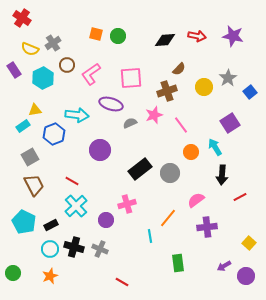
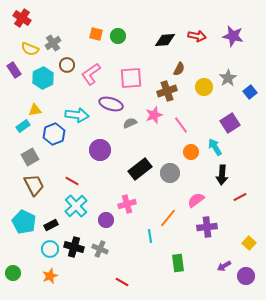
brown semicircle at (179, 69): rotated 16 degrees counterclockwise
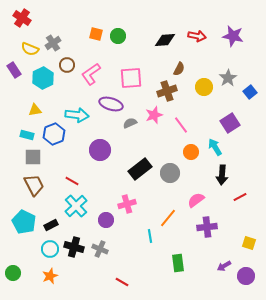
cyan rectangle at (23, 126): moved 4 px right, 9 px down; rotated 48 degrees clockwise
gray square at (30, 157): moved 3 px right; rotated 30 degrees clockwise
yellow square at (249, 243): rotated 24 degrees counterclockwise
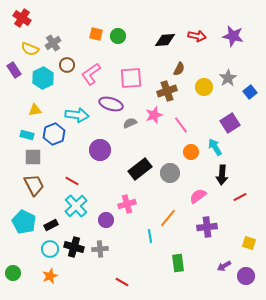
pink semicircle at (196, 200): moved 2 px right, 4 px up
gray cross at (100, 249): rotated 28 degrees counterclockwise
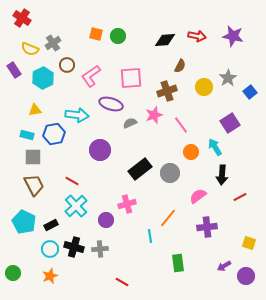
brown semicircle at (179, 69): moved 1 px right, 3 px up
pink L-shape at (91, 74): moved 2 px down
blue hexagon at (54, 134): rotated 10 degrees clockwise
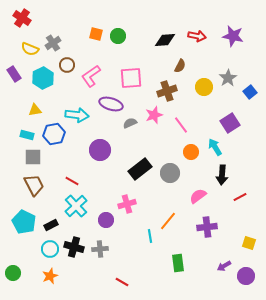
purple rectangle at (14, 70): moved 4 px down
orange line at (168, 218): moved 3 px down
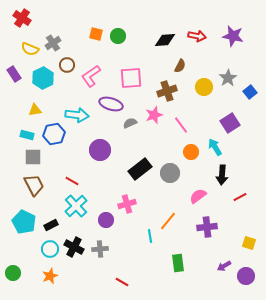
black cross at (74, 247): rotated 12 degrees clockwise
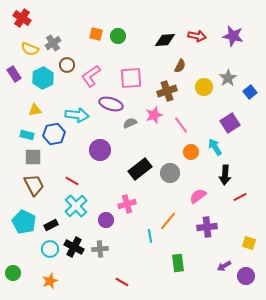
black arrow at (222, 175): moved 3 px right
orange star at (50, 276): moved 5 px down
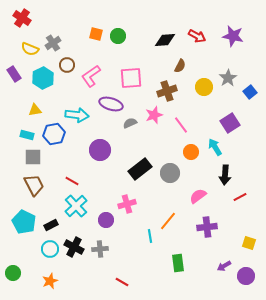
red arrow at (197, 36): rotated 18 degrees clockwise
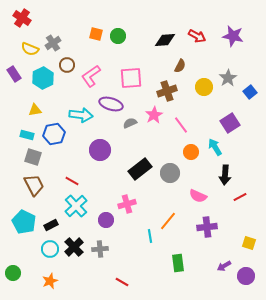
cyan arrow at (77, 115): moved 4 px right
pink star at (154, 115): rotated 12 degrees counterclockwise
gray square at (33, 157): rotated 18 degrees clockwise
pink semicircle at (198, 196): rotated 120 degrees counterclockwise
black cross at (74, 247): rotated 18 degrees clockwise
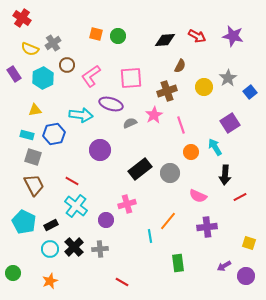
pink line at (181, 125): rotated 18 degrees clockwise
cyan cross at (76, 206): rotated 10 degrees counterclockwise
